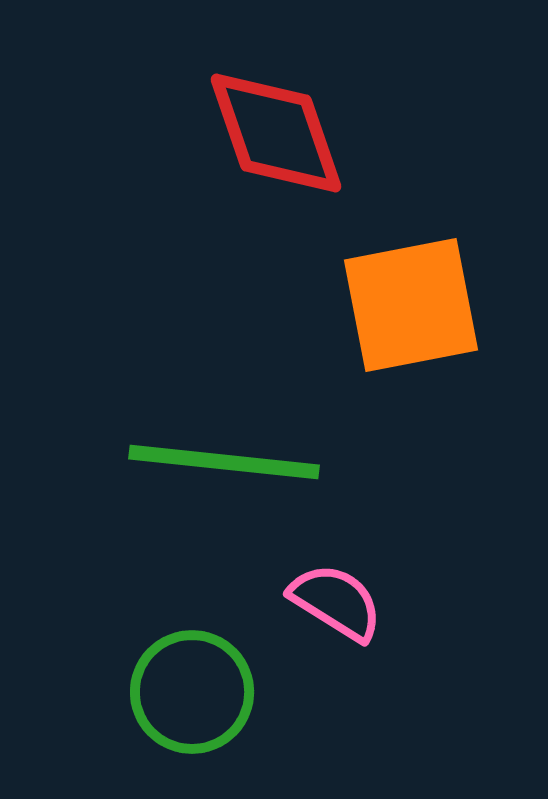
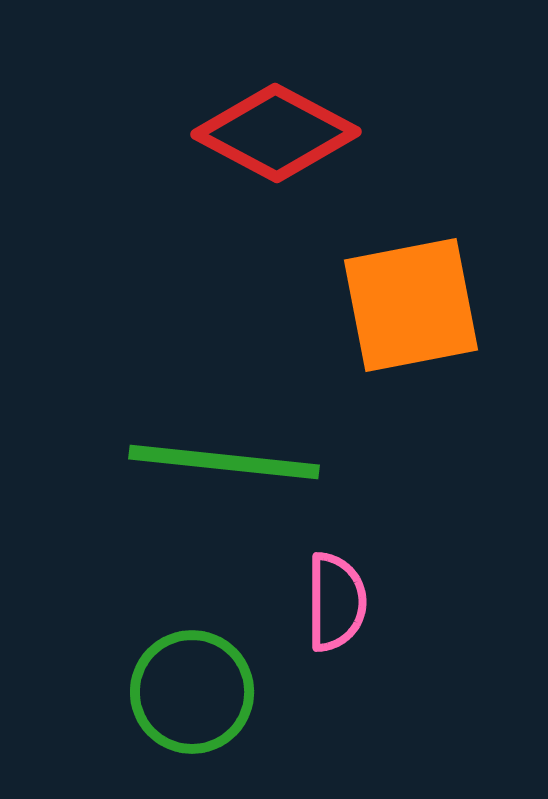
red diamond: rotated 43 degrees counterclockwise
pink semicircle: rotated 58 degrees clockwise
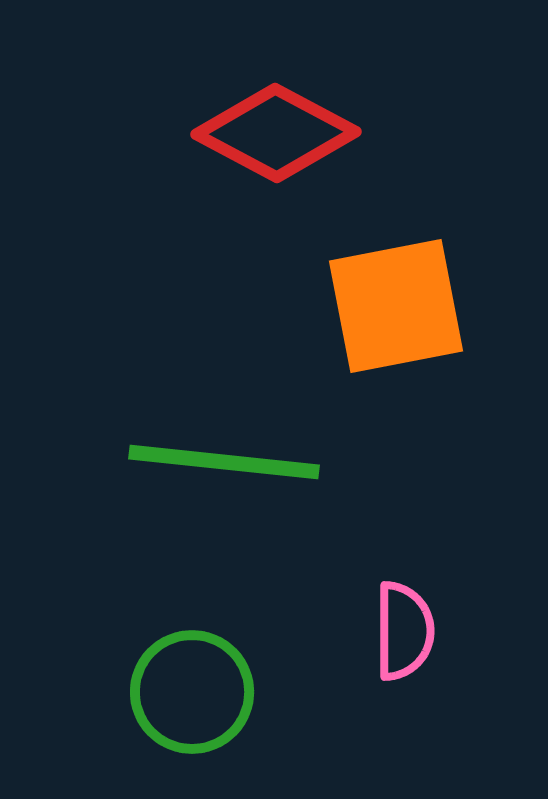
orange square: moved 15 px left, 1 px down
pink semicircle: moved 68 px right, 29 px down
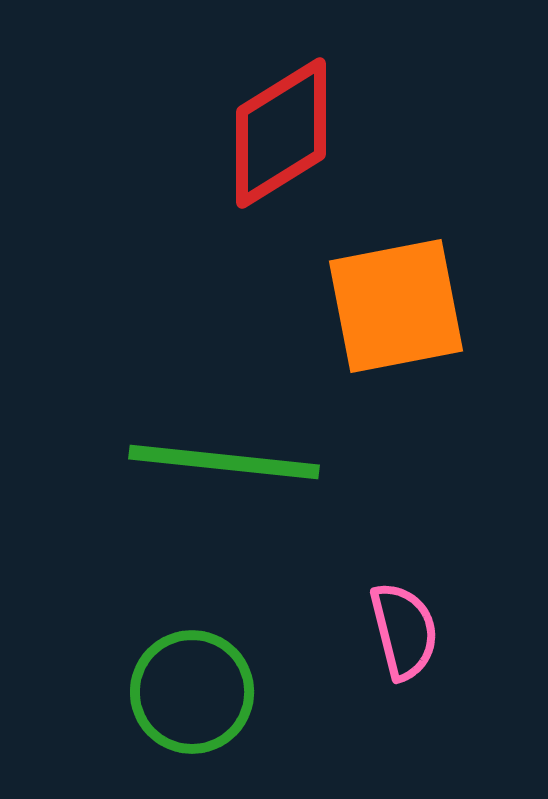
red diamond: moved 5 px right; rotated 60 degrees counterclockwise
pink semicircle: rotated 14 degrees counterclockwise
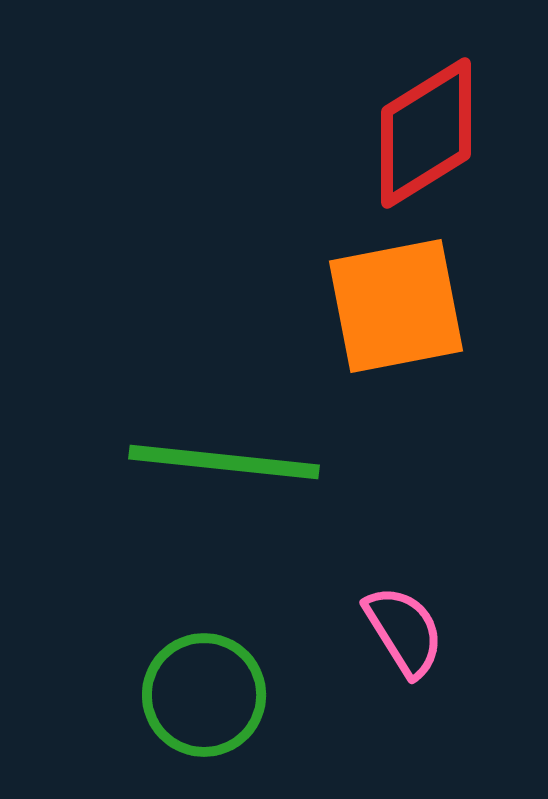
red diamond: moved 145 px right
pink semicircle: rotated 18 degrees counterclockwise
green circle: moved 12 px right, 3 px down
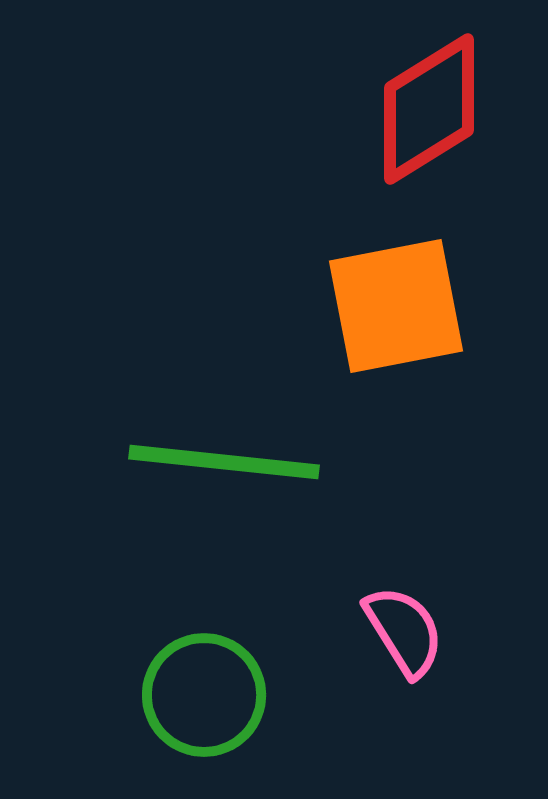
red diamond: moved 3 px right, 24 px up
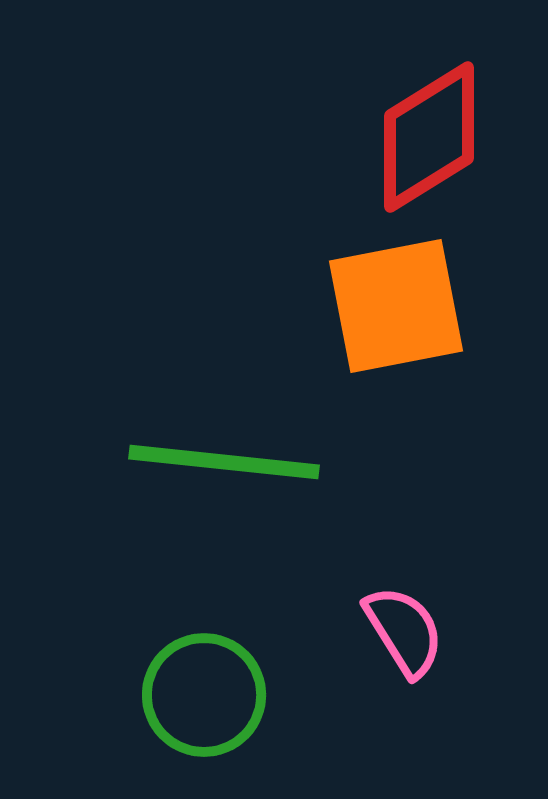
red diamond: moved 28 px down
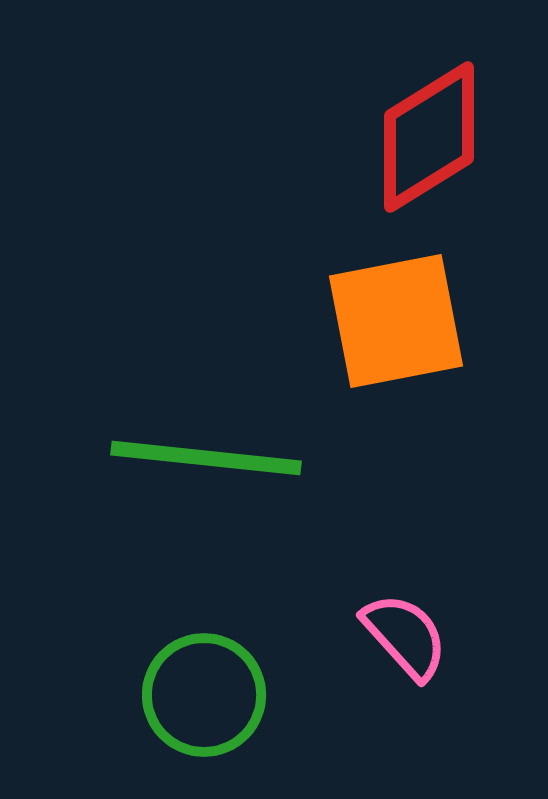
orange square: moved 15 px down
green line: moved 18 px left, 4 px up
pink semicircle: moved 1 px right, 5 px down; rotated 10 degrees counterclockwise
